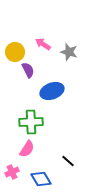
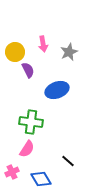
pink arrow: rotated 133 degrees counterclockwise
gray star: rotated 30 degrees clockwise
blue ellipse: moved 5 px right, 1 px up
green cross: rotated 10 degrees clockwise
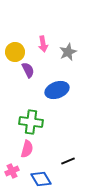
gray star: moved 1 px left
pink semicircle: rotated 18 degrees counterclockwise
black line: rotated 64 degrees counterclockwise
pink cross: moved 1 px up
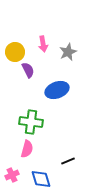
pink cross: moved 4 px down
blue diamond: rotated 15 degrees clockwise
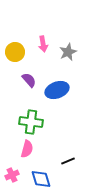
purple semicircle: moved 1 px right, 10 px down; rotated 14 degrees counterclockwise
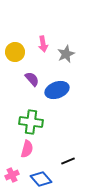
gray star: moved 2 px left, 2 px down
purple semicircle: moved 3 px right, 1 px up
blue diamond: rotated 25 degrees counterclockwise
